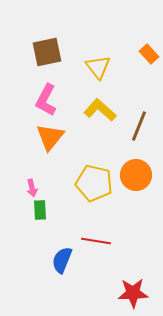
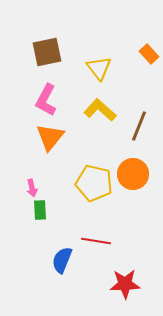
yellow triangle: moved 1 px right, 1 px down
orange circle: moved 3 px left, 1 px up
red star: moved 8 px left, 9 px up
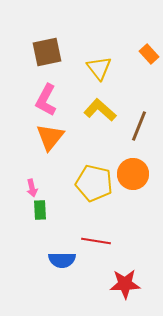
blue semicircle: rotated 112 degrees counterclockwise
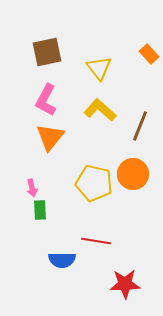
brown line: moved 1 px right
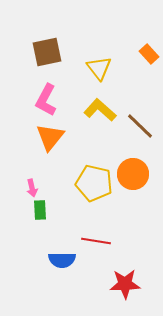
brown line: rotated 68 degrees counterclockwise
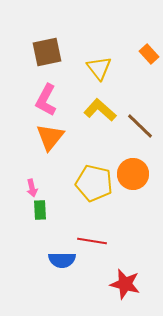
red line: moved 4 px left
red star: rotated 16 degrees clockwise
